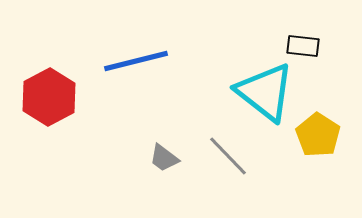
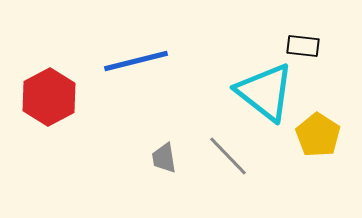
gray trapezoid: rotated 44 degrees clockwise
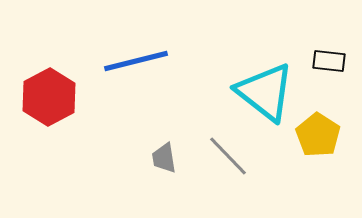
black rectangle: moved 26 px right, 15 px down
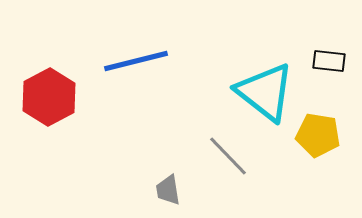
yellow pentagon: rotated 24 degrees counterclockwise
gray trapezoid: moved 4 px right, 32 px down
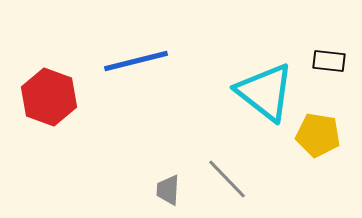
red hexagon: rotated 12 degrees counterclockwise
gray line: moved 1 px left, 23 px down
gray trapezoid: rotated 12 degrees clockwise
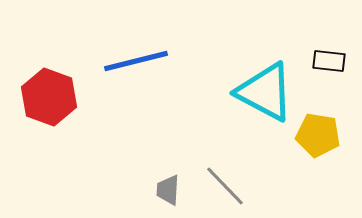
cyan triangle: rotated 10 degrees counterclockwise
gray line: moved 2 px left, 7 px down
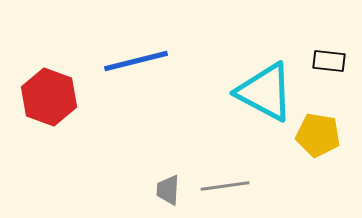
gray line: rotated 54 degrees counterclockwise
